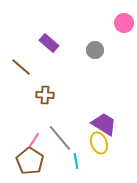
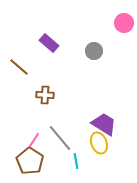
gray circle: moved 1 px left, 1 px down
brown line: moved 2 px left
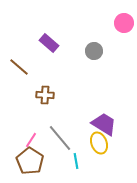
pink line: moved 3 px left
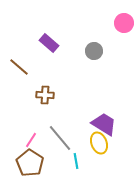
brown pentagon: moved 2 px down
